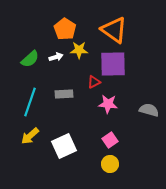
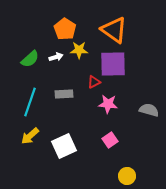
yellow circle: moved 17 px right, 12 px down
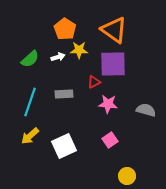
white arrow: moved 2 px right
gray semicircle: moved 3 px left
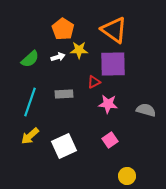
orange pentagon: moved 2 px left
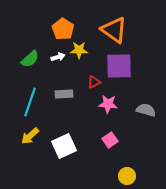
purple square: moved 6 px right, 2 px down
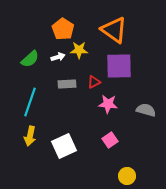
gray rectangle: moved 3 px right, 10 px up
yellow arrow: rotated 36 degrees counterclockwise
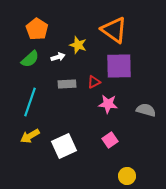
orange pentagon: moved 26 px left
yellow star: moved 1 px left, 5 px up; rotated 18 degrees clockwise
yellow arrow: rotated 48 degrees clockwise
